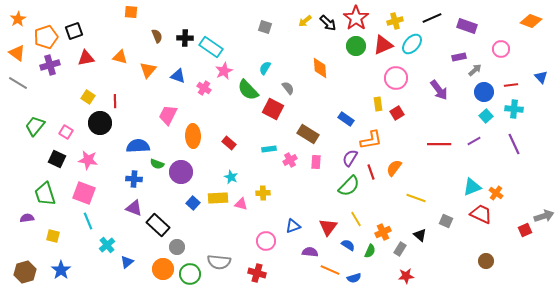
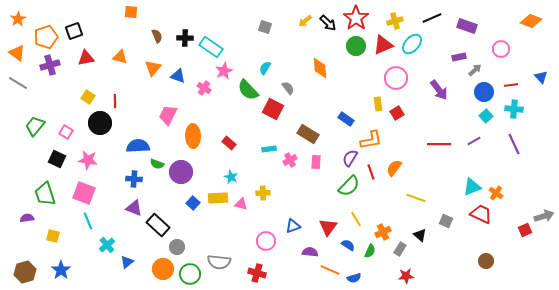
orange triangle at (148, 70): moved 5 px right, 2 px up
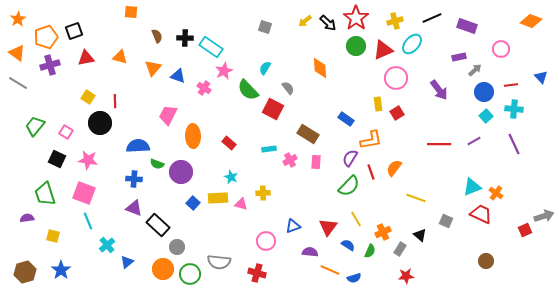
red triangle at (383, 45): moved 5 px down
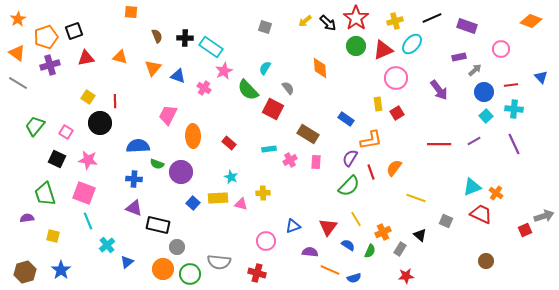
black rectangle at (158, 225): rotated 30 degrees counterclockwise
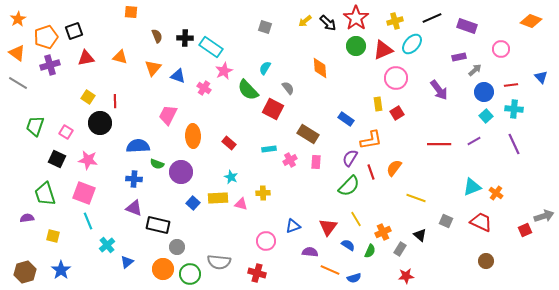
green trapezoid at (35, 126): rotated 20 degrees counterclockwise
red trapezoid at (481, 214): moved 8 px down
